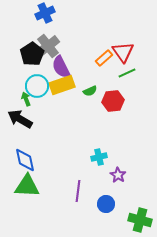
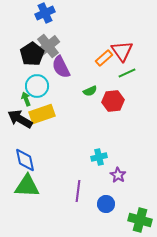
red triangle: moved 1 px left, 1 px up
yellow rectangle: moved 20 px left, 29 px down
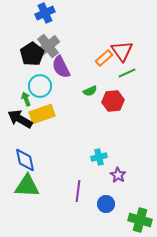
cyan circle: moved 3 px right
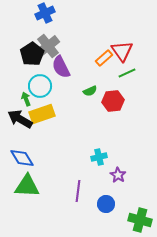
blue diamond: moved 3 px left, 2 px up; rotated 20 degrees counterclockwise
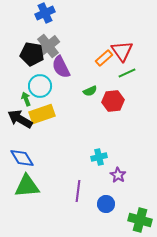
black pentagon: rotated 30 degrees counterclockwise
green triangle: rotated 8 degrees counterclockwise
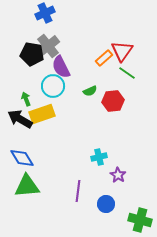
red triangle: rotated 10 degrees clockwise
green line: rotated 60 degrees clockwise
cyan circle: moved 13 px right
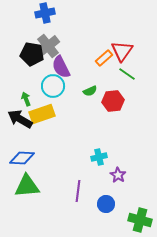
blue cross: rotated 12 degrees clockwise
green line: moved 1 px down
blue diamond: rotated 55 degrees counterclockwise
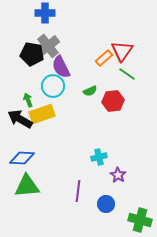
blue cross: rotated 12 degrees clockwise
green arrow: moved 2 px right, 1 px down
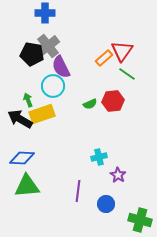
green semicircle: moved 13 px down
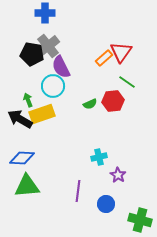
red triangle: moved 1 px left, 1 px down
green line: moved 8 px down
